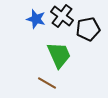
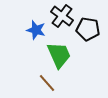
blue star: moved 11 px down
black pentagon: rotated 20 degrees clockwise
brown line: rotated 18 degrees clockwise
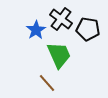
black cross: moved 1 px left, 3 px down
blue star: rotated 24 degrees clockwise
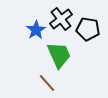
black cross: rotated 15 degrees clockwise
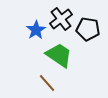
green trapezoid: rotated 32 degrees counterclockwise
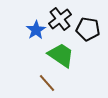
black cross: moved 1 px left
green trapezoid: moved 2 px right
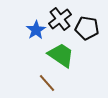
black pentagon: moved 1 px left, 1 px up
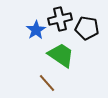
black cross: rotated 25 degrees clockwise
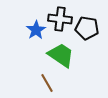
black cross: rotated 20 degrees clockwise
brown line: rotated 12 degrees clockwise
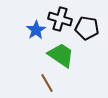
black cross: rotated 10 degrees clockwise
